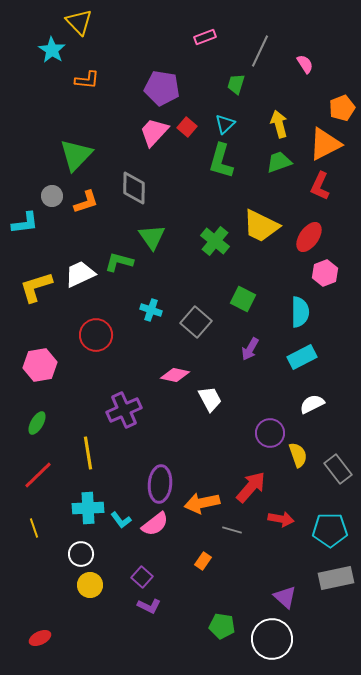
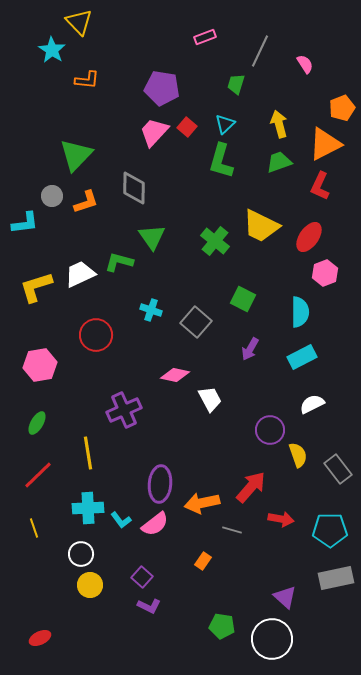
purple circle at (270, 433): moved 3 px up
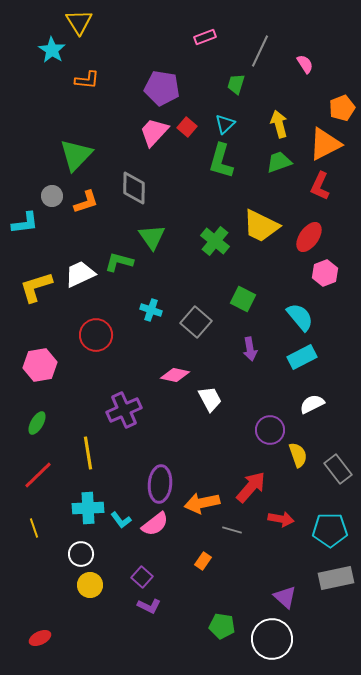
yellow triangle at (79, 22): rotated 12 degrees clockwise
cyan semicircle at (300, 312): moved 5 px down; rotated 40 degrees counterclockwise
purple arrow at (250, 349): rotated 40 degrees counterclockwise
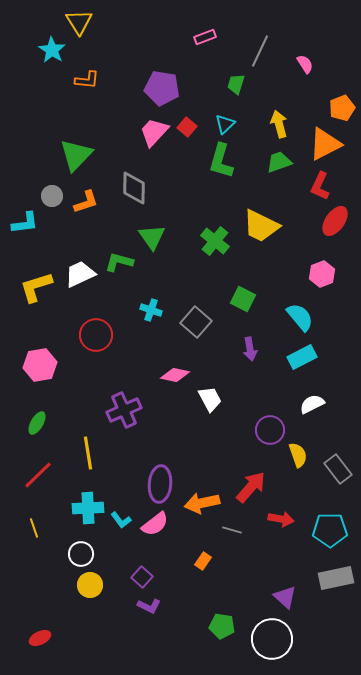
red ellipse at (309, 237): moved 26 px right, 16 px up
pink hexagon at (325, 273): moved 3 px left, 1 px down
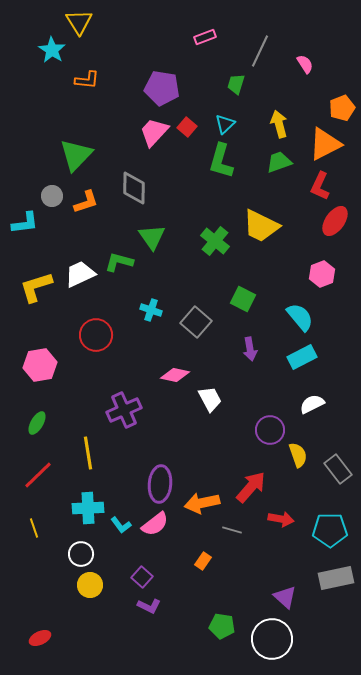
cyan L-shape at (121, 520): moved 5 px down
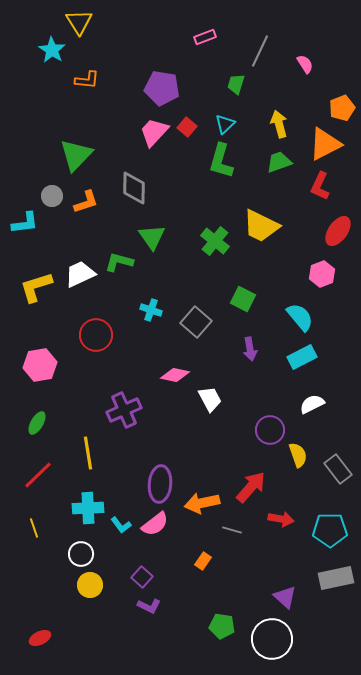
red ellipse at (335, 221): moved 3 px right, 10 px down
